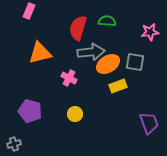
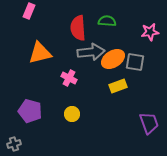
red semicircle: rotated 20 degrees counterclockwise
orange ellipse: moved 5 px right, 5 px up
yellow circle: moved 3 px left
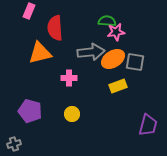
red semicircle: moved 23 px left
pink star: moved 34 px left
pink cross: rotated 28 degrees counterclockwise
purple trapezoid: moved 1 px left, 2 px down; rotated 35 degrees clockwise
